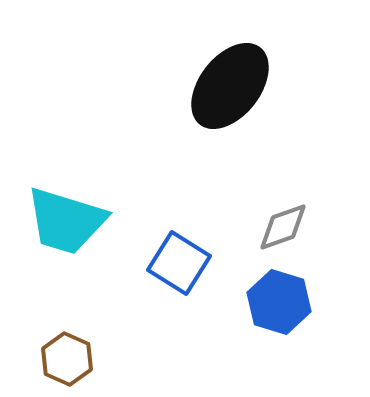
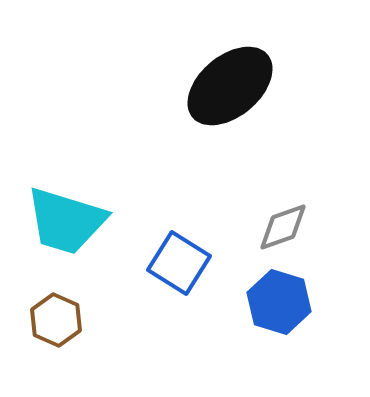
black ellipse: rotated 12 degrees clockwise
brown hexagon: moved 11 px left, 39 px up
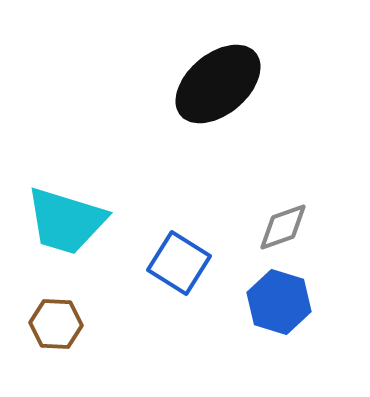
black ellipse: moved 12 px left, 2 px up
brown hexagon: moved 4 px down; rotated 21 degrees counterclockwise
